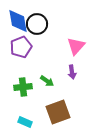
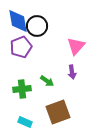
black circle: moved 2 px down
green cross: moved 1 px left, 2 px down
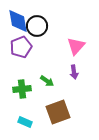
purple arrow: moved 2 px right
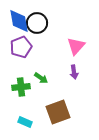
blue diamond: moved 1 px right
black circle: moved 3 px up
green arrow: moved 6 px left, 3 px up
green cross: moved 1 px left, 2 px up
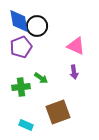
black circle: moved 3 px down
pink triangle: rotated 48 degrees counterclockwise
cyan rectangle: moved 1 px right, 3 px down
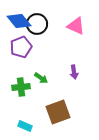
blue diamond: rotated 30 degrees counterclockwise
black circle: moved 2 px up
pink triangle: moved 20 px up
cyan rectangle: moved 1 px left, 1 px down
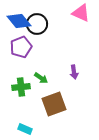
pink triangle: moved 5 px right, 13 px up
brown square: moved 4 px left, 8 px up
cyan rectangle: moved 3 px down
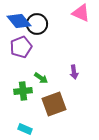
green cross: moved 2 px right, 4 px down
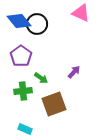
purple pentagon: moved 9 px down; rotated 15 degrees counterclockwise
purple arrow: rotated 128 degrees counterclockwise
